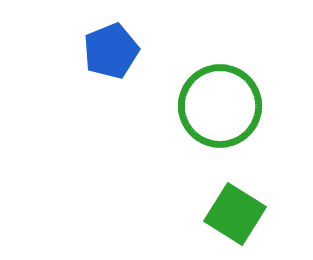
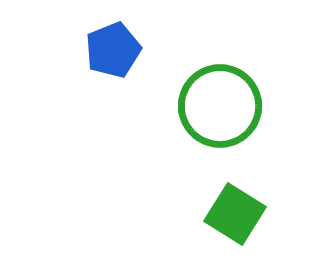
blue pentagon: moved 2 px right, 1 px up
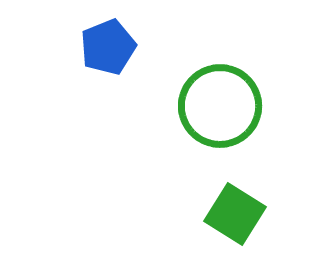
blue pentagon: moved 5 px left, 3 px up
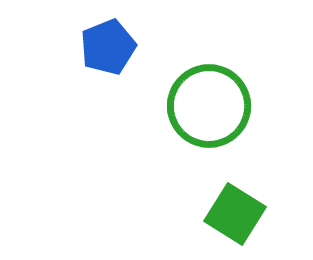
green circle: moved 11 px left
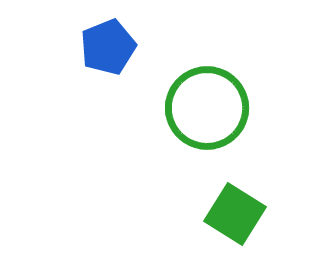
green circle: moved 2 px left, 2 px down
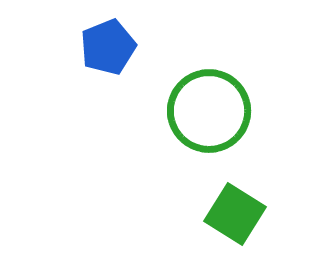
green circle: moved 2 px right, 3 px down
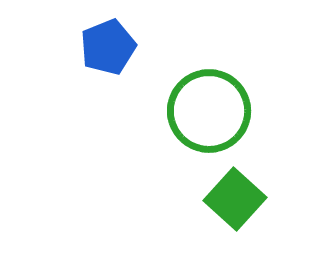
green square: moved 15 px up; rotated 10 degrees clockwise
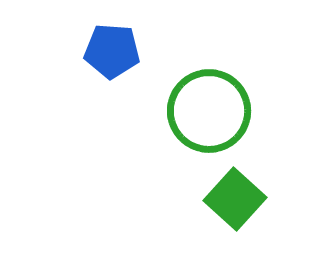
blue pentagon: moved 4 px right, 4 px down; rotated 26 degrees clockwise
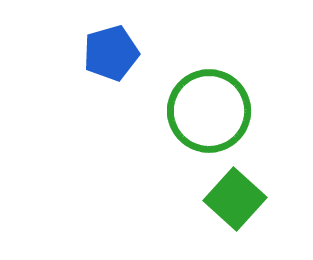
blue pentagon: moved 1 px left, 2 px down; rotated 20 degrees counterclockwise
